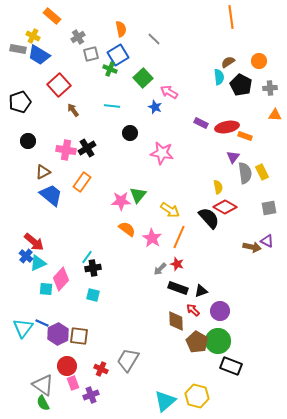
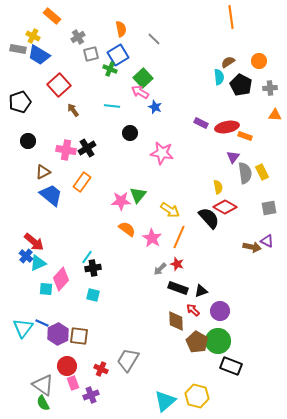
pink arrow at (169, 92): moved 29 px left
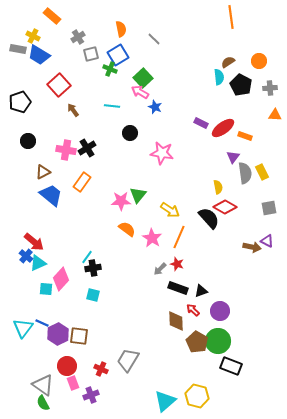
red ellipse at (227, 127): moved 4 px left, 1 px down; rotated 25 degrees counterclockwise
